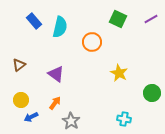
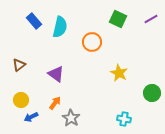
gray star: moved 3 px up
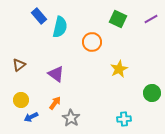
blue rectangle: moved 5 px right, 5 px up
yellow star: moved 4 px up; rotated 18 degrees clockwise
cyan cross: rotated 16 degrees counterclockwise
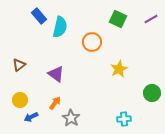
yellow circle: moved 1 px left
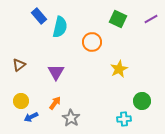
purple triangle: moved 2 px up; rotated 24 degrees clockwise
green circle: moved 10 px left, 8 px down
yellow circle: moved 1 px right, 1 px down
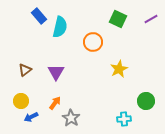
orange circle: moved 1 px right
brown triangle: moved 6 px right, 5 px down
green circle: moved 4 px right
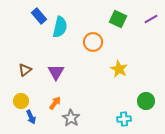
yellow star: rotated 18 degrees counterclockwise
blue arrow: rotated 88 degrees counterclockwise
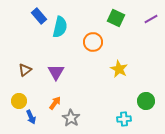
green square: moved 2 px left, 1 px up
yellow circle: moved 2 px left
